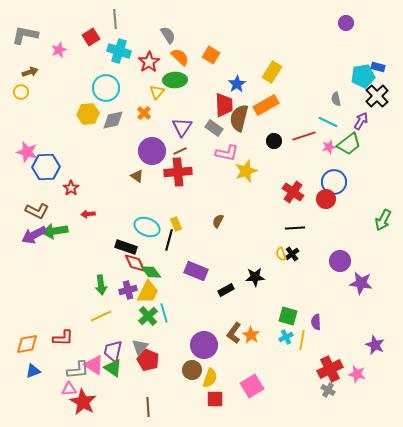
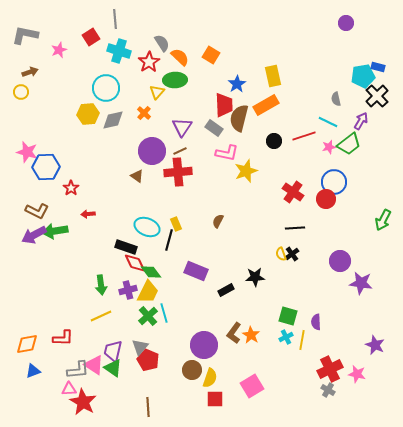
gray semicircle at (168, 35): moved 6 px left, 8 px down
yellow rectangle at (272, 72): moved 1 px right, 4 px down; rotated 45 degrees counterclockwise
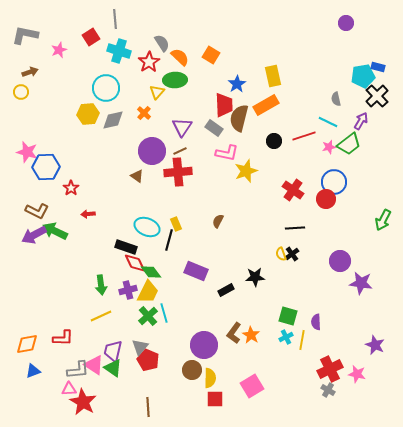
red cross at (293, 192): moved 2 px up
green arrow at (55, 231): rotated 35 degrees clockwise
yellow semicircle at (210, 378): rotated 18 degrees counterclockwise
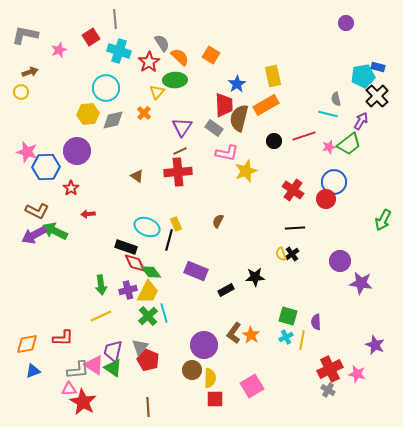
cyan line at (328, 122): moved 8 px up; rotated 12 degrees counterclockwise
purple circle at (152, 151): moved 75 px left
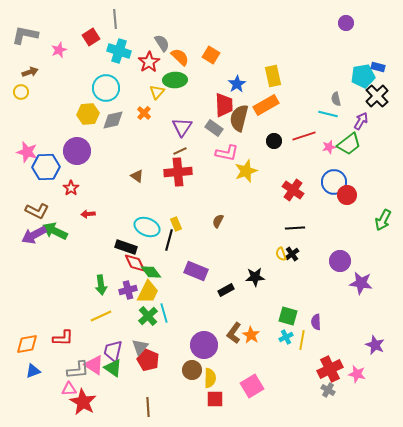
red circle at (326, 199): moved 21 px right, 4 px up
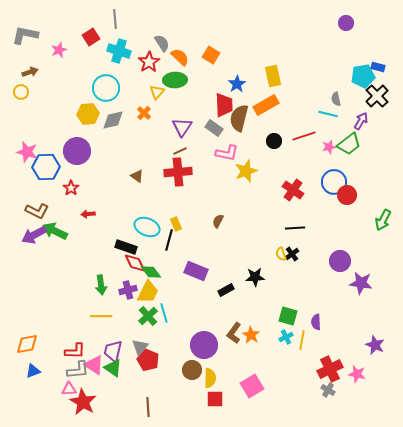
yellow line at (101, 316): rotated 25 degrees clockwise
red L-shape at (63, 338): moved 12 px right, 13 px down
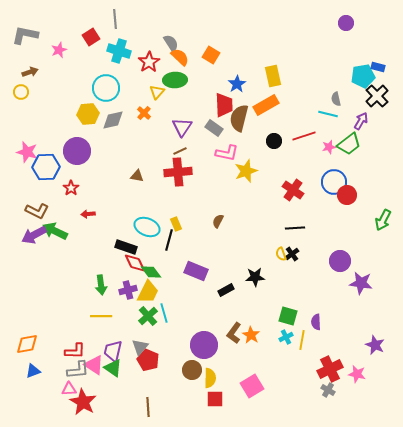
gray semicircle at (162, 43): moved 9 px right
brown triangle at (137, 176): rotated 24 degrees counterclockwise
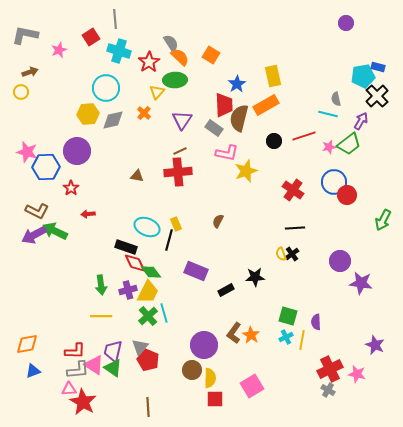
purple triangle at (182, 127): moved 7 px up
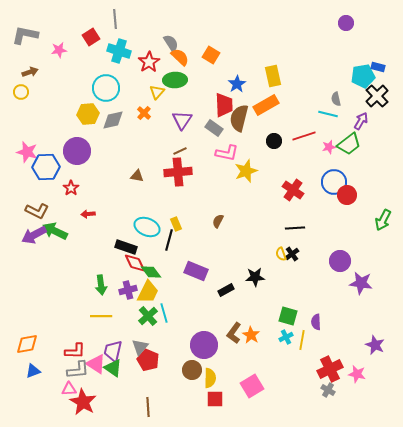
pink star at (59, 50): rotated 14 degrees clockwise
pink triangle at (94, 365): moved 2 px right, 1 px up
